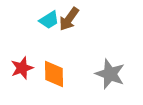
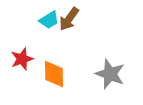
red star: moved 9 px up
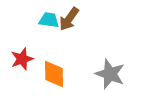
cyan trapezoid: rotated 140 degrees counterclockwise
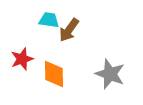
brown arrow: moved 11 px down
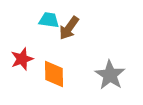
brown arrow: moved 2 px up
gray star: moved 1 px down; rotated 12 degrees clockwise
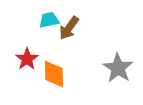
cyan trapezoid: rotated 20 degrees counterclockwise
red star: moved 5 px right; rotated 15 degrees counterclockwise
gray star: moved 8 px right, 7 px up
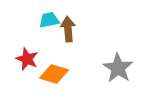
brown arrow: moved 1 px left, 1 px down; rotated 140 degrees clockwise
red star: rotated 15 degrees counterclockwise
orange diamond: rotated 72 degrees counterclockwise
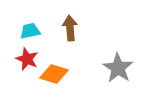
cyan trapezoid: moved 19 px left, 11 px down
brown arrow: moved 2 px right, 1 px up
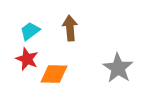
cyan trapezoid: rotated 25 degrees counterclockwise
orange diamond: rotated 16 degrees counterclockwise
